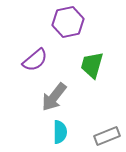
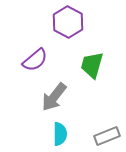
purple hexagon: rotated 20 degrees counterclockwise
cyan semicircle: moved 2 px down
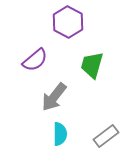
gray rectangle: moved 1 px left; rotated 15 degrees counterclockwise
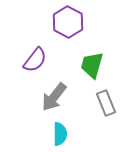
purple semicircle: rotated 12 degrees counterclockwise
gray rectangle: moved 33 px up; rotated 75 degrees counterclockwise
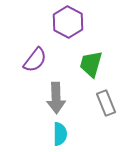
green trapezoid: moved 1 px left, 1 px up
gray arrow: moved 2 px right, 1 px down; rotated 40 degrees counterclockwise
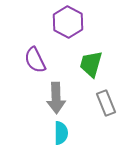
purple semicircle: rotated 116 degrees clockwise
cyan semicircle: moved 1 px right, 1 px up
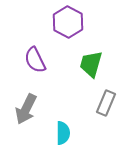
gray arrow: moved 30 px left, 11 px down; rotated 28 degrees clockwise
gray rectangle: rotated 45 degrees clockwise
cyan semicircle: moved 2 px right
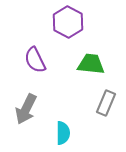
green trapezoid: rotated 80 degrees clockwise
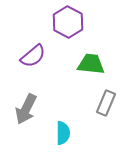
purple semicircle: moved 2 px left, 4 px up; rotated 104 degrees counterclockwise
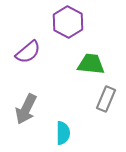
purple semicircle: moved 5 px left, 4 px up
gray rectangle: moved 4 px up
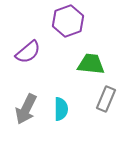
purple hexagon: moved 1 px up; rotated 12 degrees clockwise
cyan semicircle: moved 2 px left, 24 px up
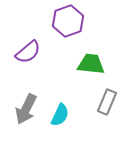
gray rectangle: moved 1 px right, 3 px down
cyan semicircle: moved 1 px left, 6 px down; rotated 25 degrees clockwise
